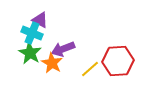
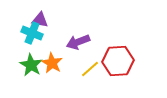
purple triangle: rotated 18 degrees counterclockwise
purple arrow: moved 15 px right, 7 px up
green star: moved 1 px right, 12 px down
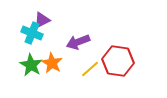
purple triangle: moved 2 px right; rotated 36 degrees counterclockwise
red hexagon: rotated 12 degrees clockwise
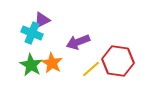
yellow line: moved 1 px right
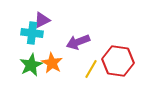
cyan cross: rotated 15 degrees counterclockwise
green star: rotated 15 degrees clockwise
yellow line: rotated 18 degrees counterclockwise
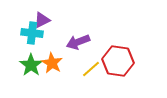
green star: rotated 10 degrees counterclockwise
yellow line: rotated 18 degrees clockwise
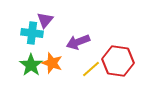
purple triangle: moved 3 px right; rotated 24 degrees counterclockwise
orange star: rotated 10 degrees counterclockwise
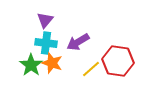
cyan cross: moved 14 px right, 10 px down
purple arrow: rotated 10 degrees counterclockwise
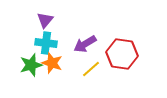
purple arrow: moved 7 px right, 2 px down
red hexagon: moved 4 px right, 7 px up
green star: rotated 20 degrees clockwise
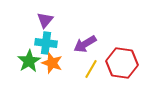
red hexagon: moved 9 px down
green star: moved 2 px left, 4 px up; rotated 15 degrees counterclockwise
yellow line: rotated 18 degrees counterclockwise
